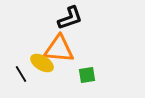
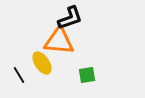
orange triangle: moved 8 px up
yellow ellipse: rotated 25 degrees clockwise
black line: moved 2 px left, 1 px down
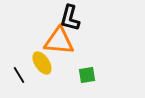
black L-shape: rotated 124 degrees clockwise
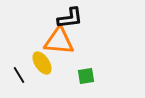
black L-shape: rotated 112 degrees counterclockwise
green square: moved 1 px left, 1 px down
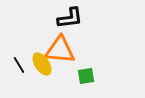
orange triangle: moved 1 px right, 9 px down
yellow ellipse: moved 1 px down
black line: moved 10 px up
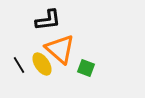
black L-shape: moved 22 px left, 2 px down
orange triangle: moved 1 px up; rotated 36 degrees clockwise
green square: moved 8 px up; rotated 30 degrees clockwise
